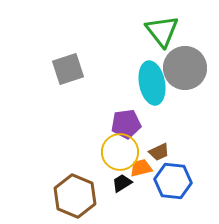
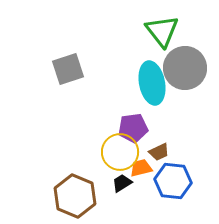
purple pentagon: moved 7 px right, 4 px down
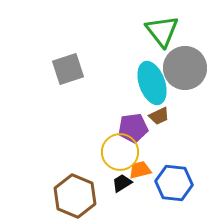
cyan ellipse: rotated 9 degrees counterclockwise
brown trapezoid: moved 36 px up
orange trapezoid: moved 1 px left, 2 px down
blue hexagon: moved 1 px right, 2 px down
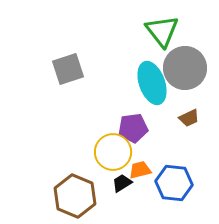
brown trapezoid: moved 30 px right, 2 px down
yellow circle: moved 7 px left
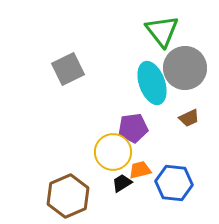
gray square: rotated 8 degrees counterclockwise
brown hexagon: moved 7 px left; rotated 15 degrees clockwise
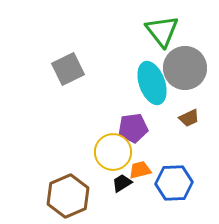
blue hexagon: rotated 9 degrees counterclockwise
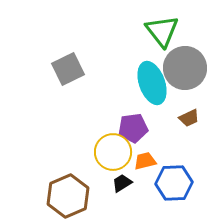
orange trapezoid: moved 5 px right, 9 px up
